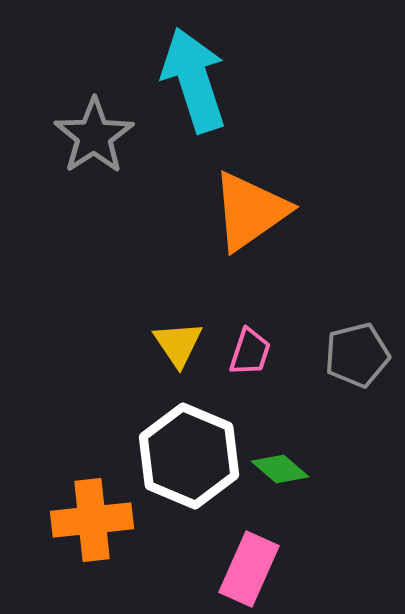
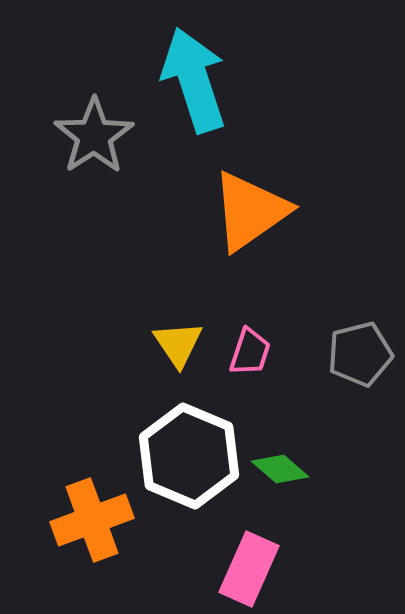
gray pentagon: moved 3 px right, 1 px up
orange cross: rotated 14 degrees counterclockwise
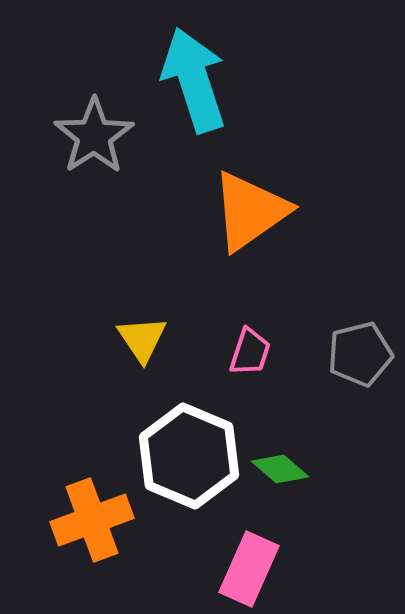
yellow triangle: moved 36 px left, 5 px up
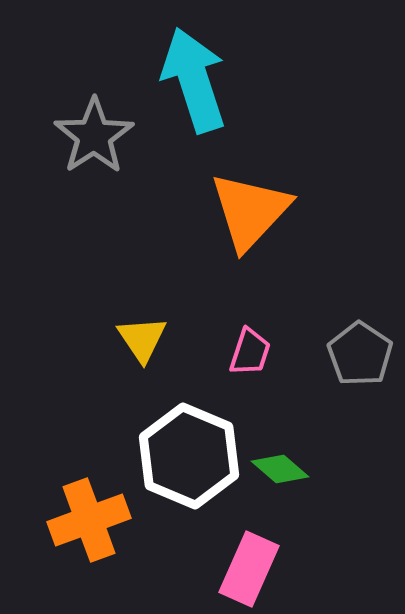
orange triangle: rotated 12 degrees counterclockwise
gray pentagon: rotated 24 degrees counterclockwise
orange cross: moved 3 px left
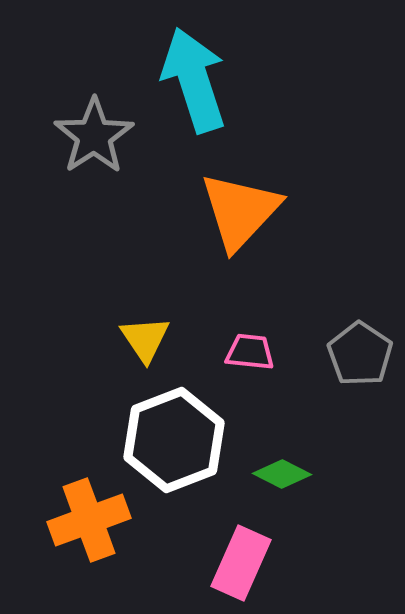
orange triangle: moved 10 px left
yellow triangle: moved 3 px right
pink trapezoid: rotated 102 degrees counterclockwise
white hexagon: moved 15 px left, 16 px up; rotated 16 degrees clockwise
green diamond: moved 2 px right, 5 px down; rotated 14 degrees counterclockwise
pink rectangle: moved 8 px left, 6 px up
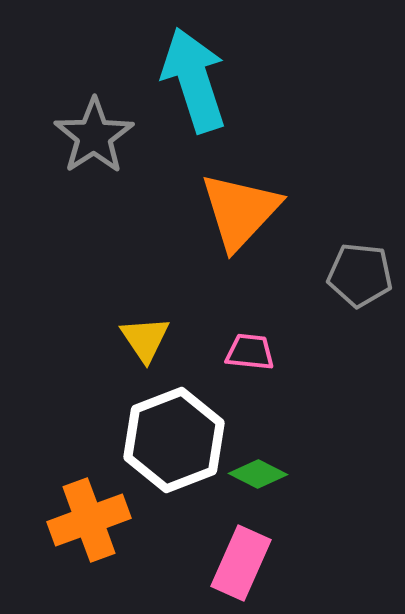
gray pentagon: moved 79 px up; rotated 28 degrees counterclockwise
green diamond: moved 24 px left
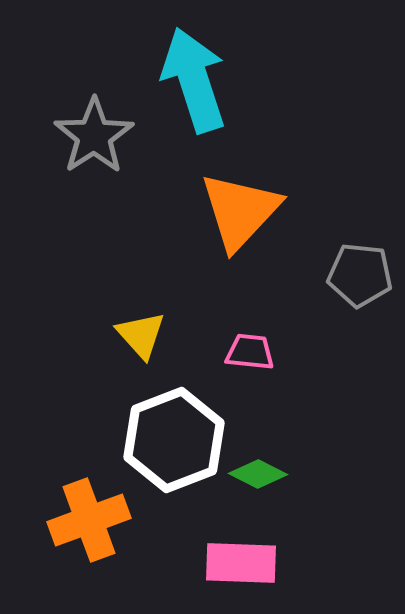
yellow triangle: moved 4 px left, 4 px up; rotated 8 degrees counterclockwise
pink rectangle: rotated 68 degrees clockwise
